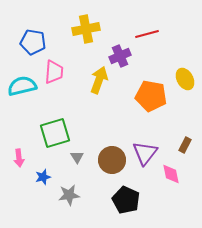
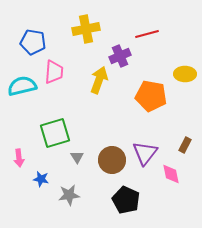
yellow ellipse: moved 5 px up; rotated 60 degrees counterclockwise
blue star: moved 2 px left, 2 px down; rotated 28 degrees clockwise
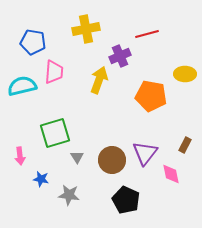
pink arrow: moved 1 px right, 2 px up
gray star: rotated 15 degrees clockwise
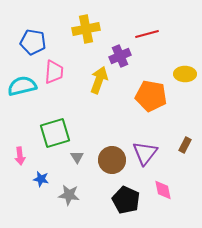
pink diamond: moved 8 px left, 16 px down
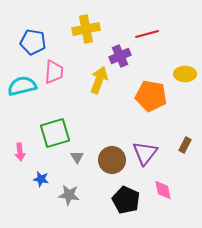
pink arrow: moved 4 px up
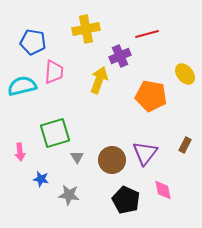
yellow ellipse: rotated 50 degrees clockwise
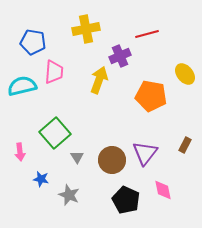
green square: rotated 24 degrees counterclockwise
gray star: rotated 15 degrees clockwise
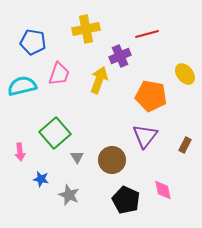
pink trapezoid: moved 5 px right, 2 px down; rotated 15 degrees clockwise
purple triangle: moved 17 px up
